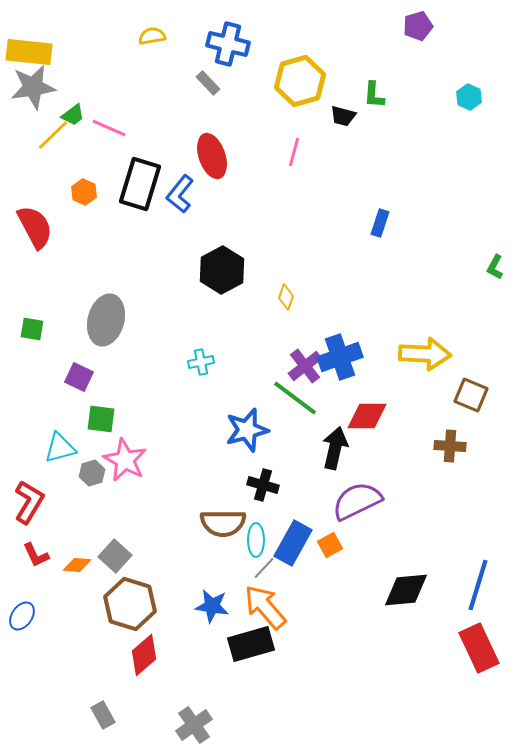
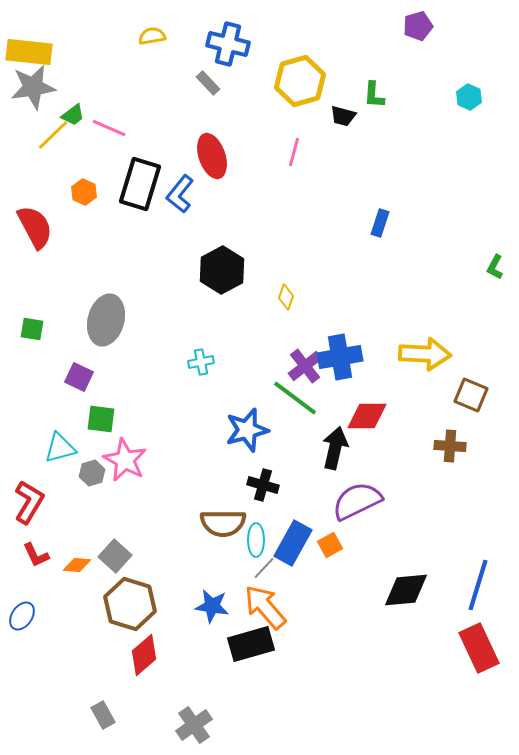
blue cross at (340, 357): rotated 9 degrees clockwise
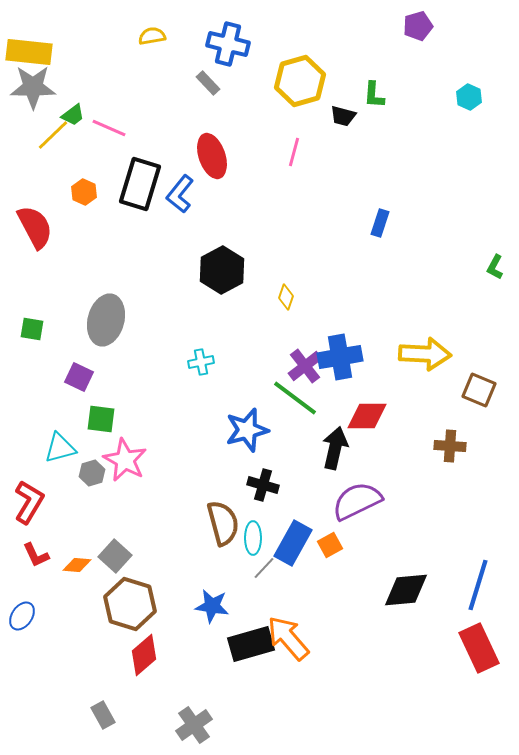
gray star at (33, 87): rotated 9 degrees clockwise
brown square at (471, 395): moved 8 px right, 5 px up
brown semicircle at (223, 523): rotated 105 degrees counterclockwise
cyan ellipse at (256, 540): moved 3 px left, 2 px up
orange arrow at (265, 607): moved 23 px right, 31 px down
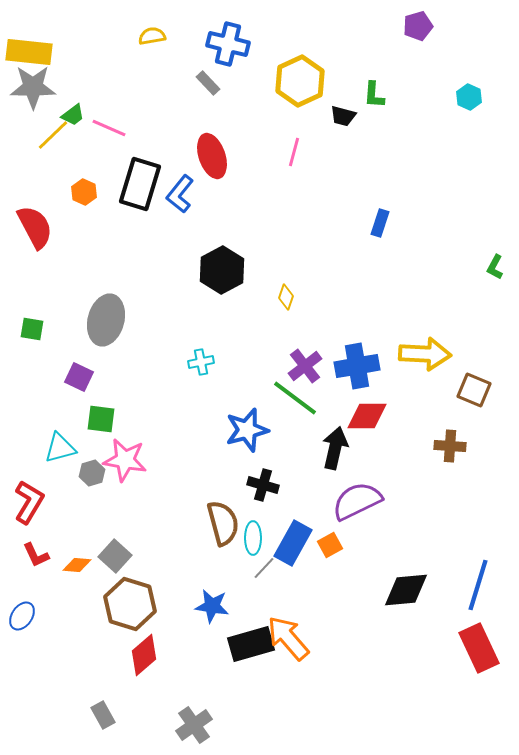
yellow hexagon at (300, 81): rotated 9 degrees counterclockwise
blue cross at (340, 357): moved 17 px right, 9 px down
brown square at (479, 390): moved 5 px left
pink star at (125, 460): rotated 18 degrees counterclockwise
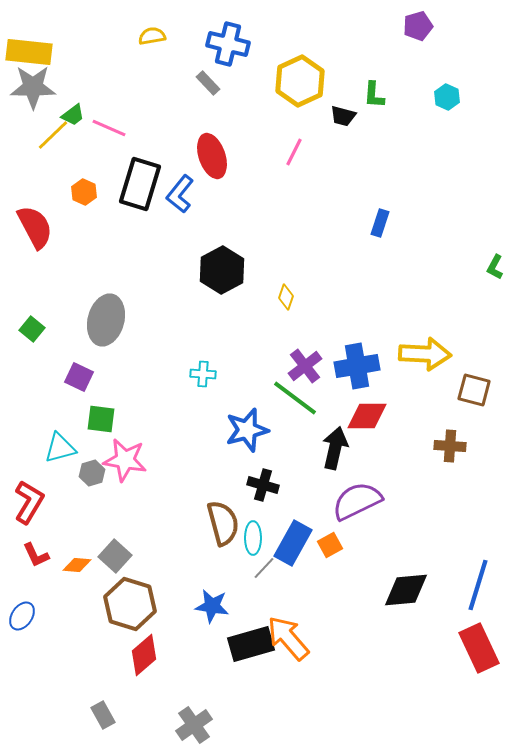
cyan hexagon at (469, 97): moved 22 px left
pink line at (294, 152): rotated 12 degrees clockwise
green square at (32, 329): rotated 30 degrees clockwise
cyan cross at (201, 362): moved 2 px right, 12 px down; rotated 15 degrees clockwise
brown square at (474, 390): rotated 8 degrees counterclockwise
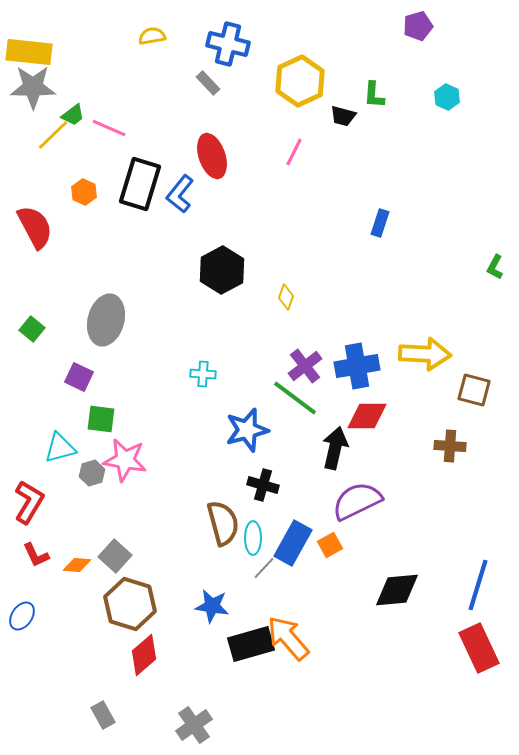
black diamond at (406, 590): moved 9 px left
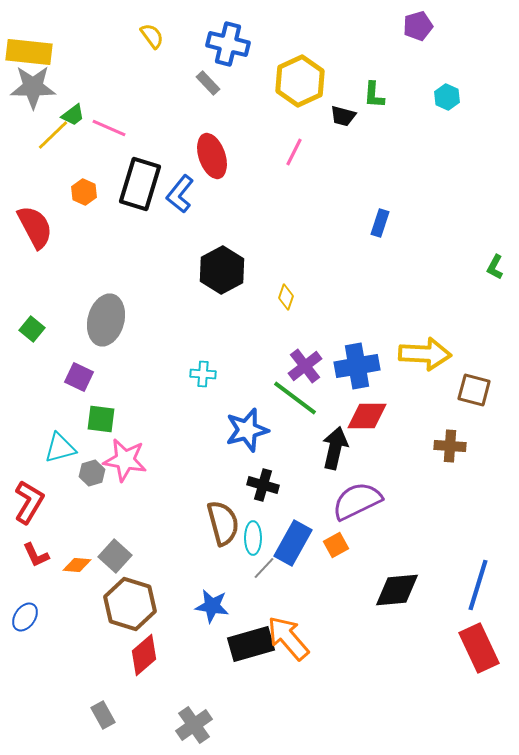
yellow semicircle at (152, 36): rotated 64 degrees clockwise
orange square at (330, 545): moved 6 px right
blue ellipse at (22, 616): moved 3 px right, 1 px down
